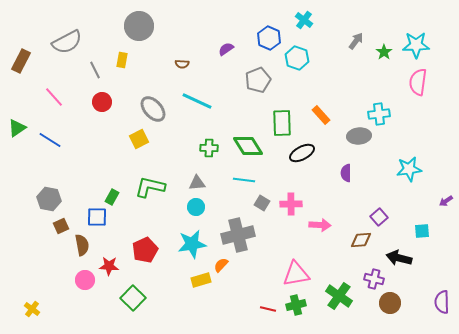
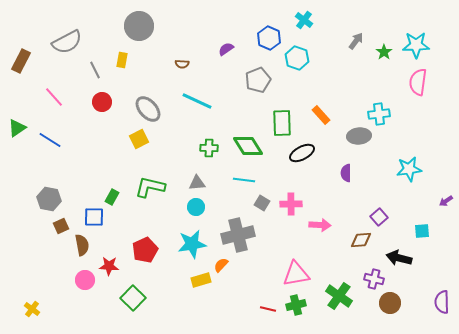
gray ellipse at (153, 109): moved 5 px left
blue square at (97, 217): moved 3 px left
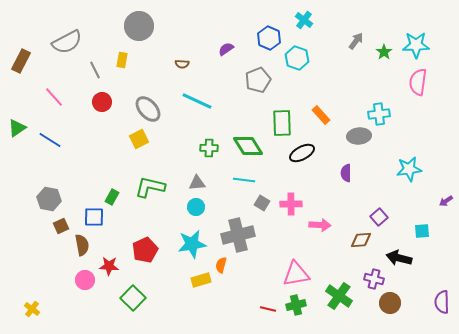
orange semicircle at (221, 265): rotated 28 degrees counterclockwise
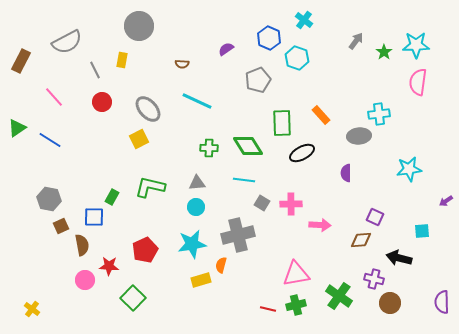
purple square at (379, 217): moved 4 px left; rotated 24 degrees counterclockwise
